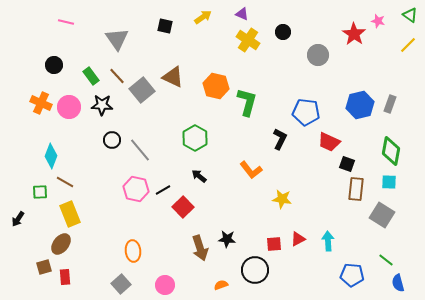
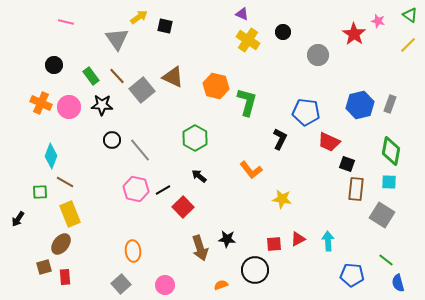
yellow arrow at (203, 17): moved 64 px left
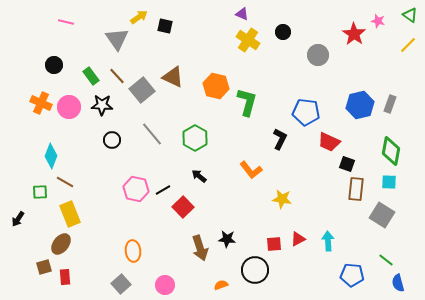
gray line at (140, 150): moved 12 px right, 16 px up
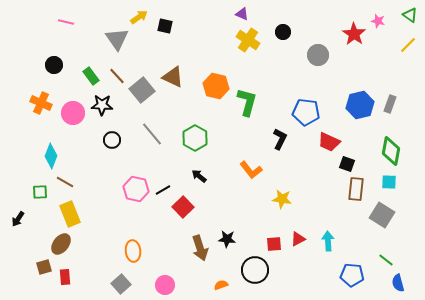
pink circle at (69, 107): moved 4 px right, 6 px down
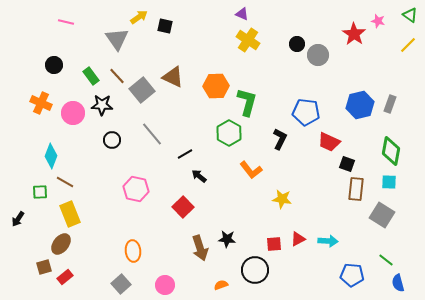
black circle at (283, 32): moved 14 px right, 12 px down
orange hexagon at (216, 86): rotated 15 degrees counterclockwise
green hexagon at (195, 138): moved 34 px right, 5 px up
black line at (163, 190): moved 22 px right, 36 px up
cyan arrow at (328, 241): rotated 96 degrees clockwise
red rectangle at (65, 277): rotated 56 degrees clockwise
